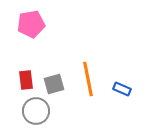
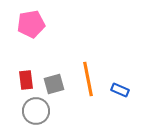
blue rectangle: moved 2 px left, 1 px down
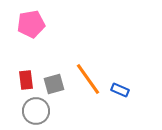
orange line: rotated 24 degrees counterclockwise
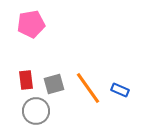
orange line: moved 9 px down
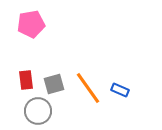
gray circle: moved 2 px right
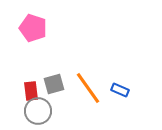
pink pentagon: moved 2 px right, 4 px down; rotated 28 degrees clockwise
red rectangle: moved 5 px right, 11 px down
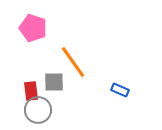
gray square: moved 2 px up; rotated 15 degrees clockwise
orange line: moved 15 px left, 26 px up
gray circle: moved 1 px up
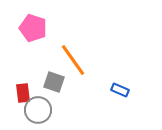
orange line: moved 2 px up
gray square: rotated 20 degrees clockwise
red rectangle: moved 8 px left, 2 px down
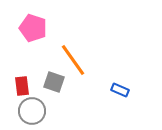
red rectangle: moved 1 px left, 7 px up
gray circle: moved 6 px left, 1 px down
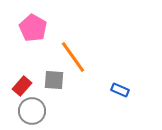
pink pentagon: rotated 12 degrees clockwise
orange line: moved 3 px up
gray square: moved 2 px up; rotated 15 degrees counterclockwise
red rectangle: rotated 48 degrees clockwise
